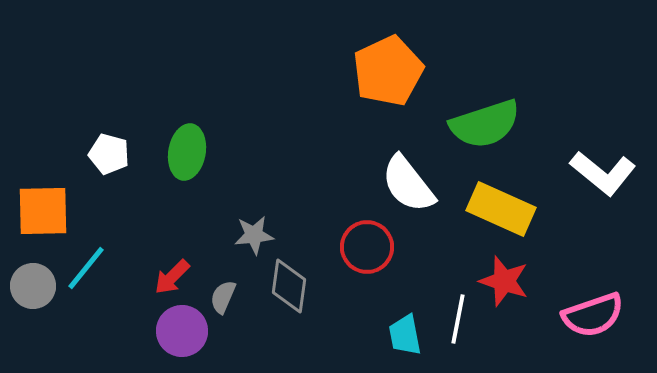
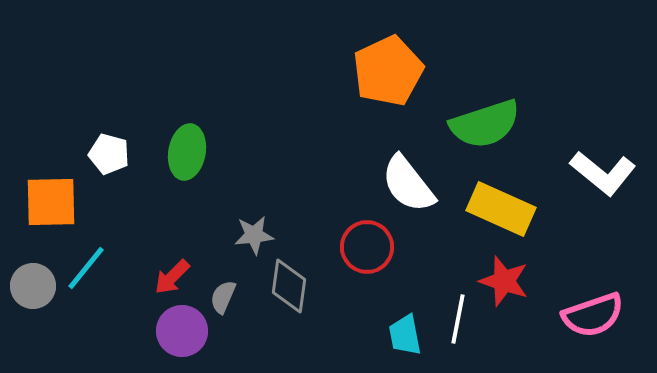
orange square: moved 8 px right, 9 px up
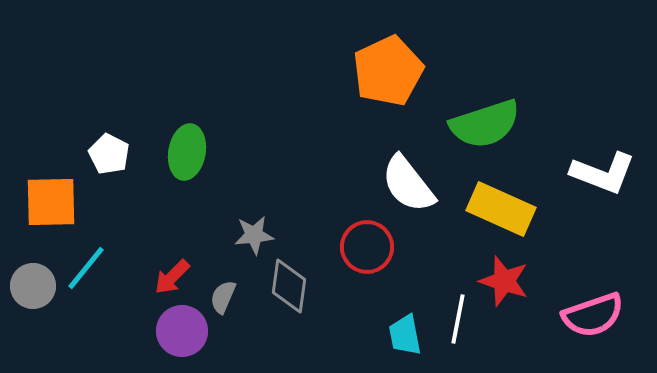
white pentagon: rotated 12 degrees clockwise
white L-shape: rotated 18 degrees counterclockwise
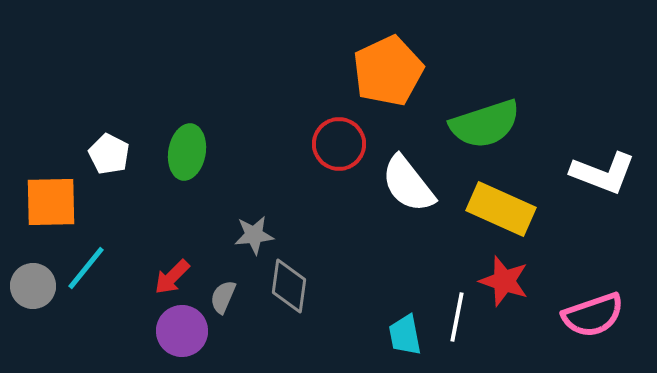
red circle: moved 28 px left, 103 px up
white line: moved 1 px left, 2 px up
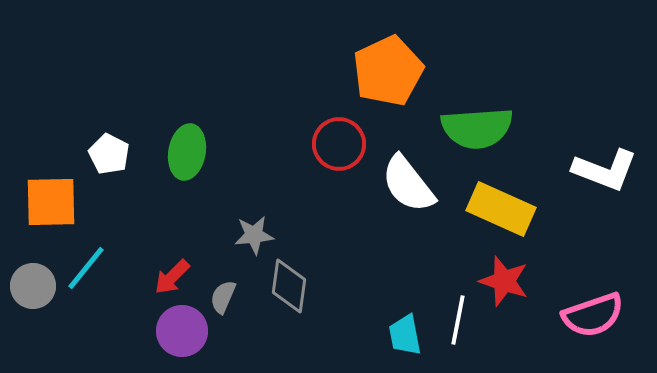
green semicircle: moved 8 px left, 4 px down; rotated 14 degrees clockwise
white L-shape: moved 2 px right, 3 px up
white line: moved 1 px right, 3 px down
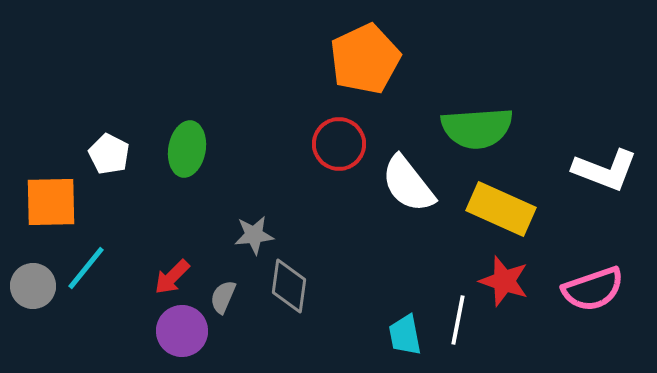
orange pentagon: moved 23 px left, 12 px up
green ellipse: moved 3 px up
pink semicircle: moved 26 px up
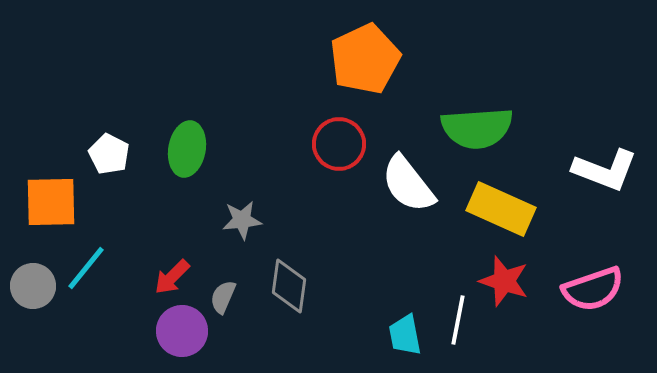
gray star: moved 12 px left, 15 px up
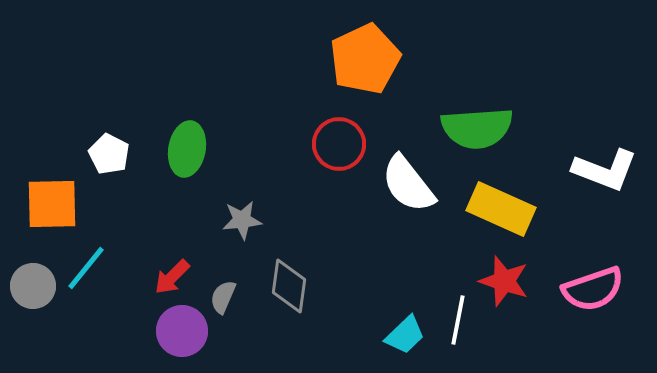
orange square: moved 1 px right, 2 px down
cyan trapezoid: rotated 123 degrees counterclockwise
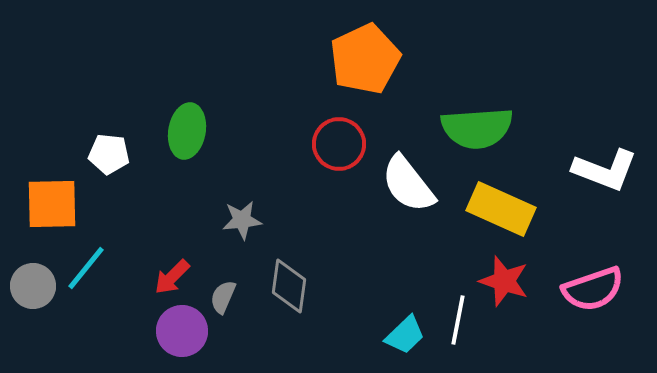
green ellipse: moved 18 px up
white pentagon: rotated 21 degrees counterclockwise
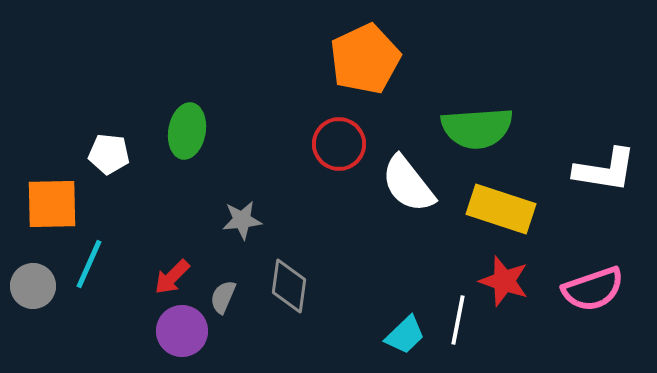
white L-shape: rotated 12 degrees counterclockwise
yellow rectangle: rotated 6 degrees counterclockwise
cyan line: moved 3 px right, 4 px up; rotated 15 degrees counterclockwise
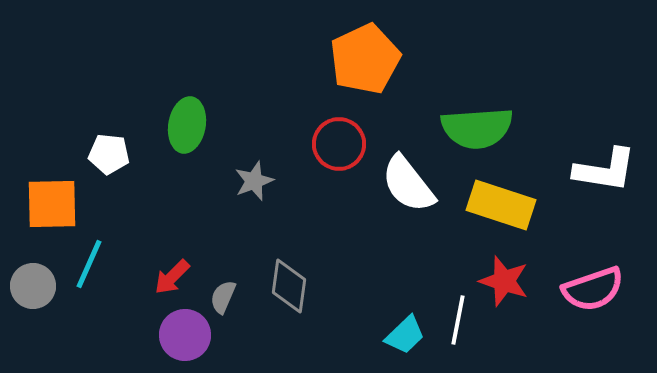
green ellipse: moved 6 px up
yellow rectangle: moved 4 px up
gray star: moved 12 px right, 39 px up; rotated 15 degrees counterclockwise
purple circle: moved 3 px right, 4 px down
